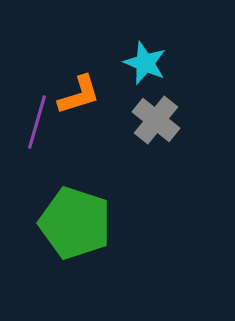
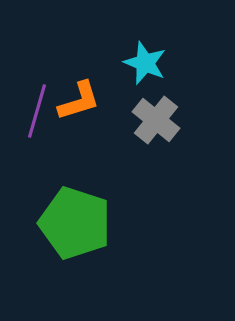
orange L-shape: moved 6 px down
purple line: moved 11 px up
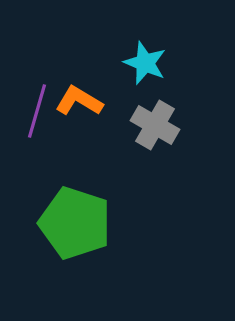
orange L-shape: rotated 132 degrees counterclockwise
gray cross: moved 1 px left, 5 px down; rotated 9 degrees counterclockwise
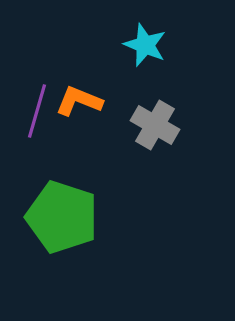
cyan star: moved 18 px up
orange L-shape: rotated 9 degrees counterclockwise
green pentagon: moved 13 px left, 6 px up
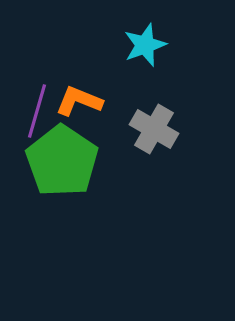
cyan star: rotated 30 degrees clockwise
gray cross: moved 1 px left, 4 px down
green pentagon: moved 56 px up; rotated 16 degrees clockwise
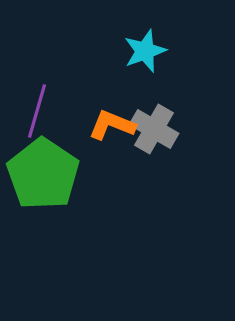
cyan star: moved 6 px down
orange L-shape: moved 33 px right, 24 px down
green pentagon: moved 19 px left, 13 px down
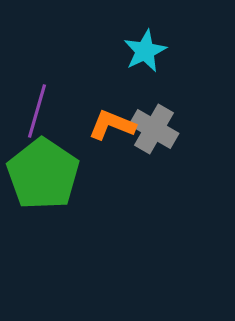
cyan star: rotated 6 degrees counterclockwise
